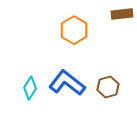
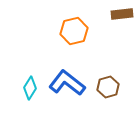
orange hexagon: moved 1 px down; rotated 16 degrees clockwise
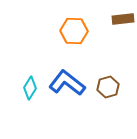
brown rectangle: moved 1 px right, 5 px down
orange hexagon: rotated 16 degrees clockwise
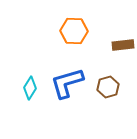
brown rectangle: moved 26 px down
blue L-shape: rotated 54 degrees counterclockwise
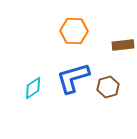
blue L-shape: moved 6 px right, 5 px up
cyan diamond: moved 3 px right; rotated 25 degrees clockwise
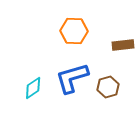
blue L-shape: moved 1 px left
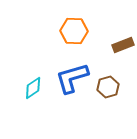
brown rectangle: rotated 15 degrees counterclockwise
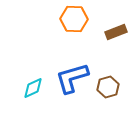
orange hexagon: moved 12 px up
brown rectangle: moved 7 px left, 13 px up
cyan diamond: rotated 10 degrees clockwise
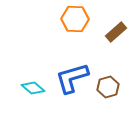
orange hexagon: moved 1 px right
brown rectangle: rotated 20 degrees counterclockwise
cyan diamond: rotated 65 degrees clockwise
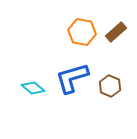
orange hexagon: moved 7 px right, 13 px down; rotated 8 degrees clockwise
brown hexagon: moved 2 px right, 1 px up; rotated 20 degrees counterclockwise
